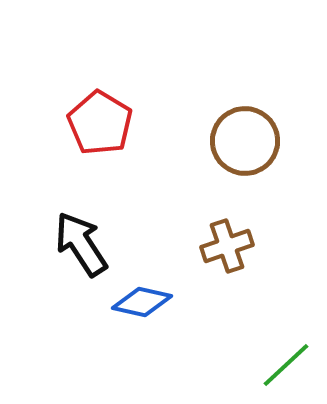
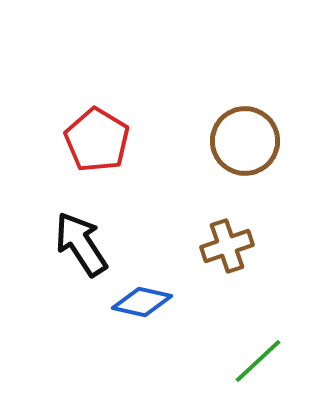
red pentagon: moved 3 px left, 17 px down
green line: moved 28 px left, 4 px up
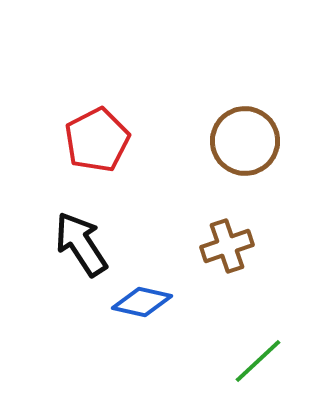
red pentagon: rotated 14 degrees clockwise
